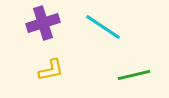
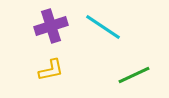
purple cross: moved 8 px right, 3 px down
green line: rotated 12 degrees counterclockwise
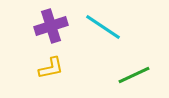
yellow L-shape: moved 2 px up
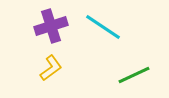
yellow L-shape: rotated 24 degrees counterclockwise
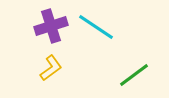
cyan line: moved 7 px left
green line: rotated 12 degrees counterclockwise
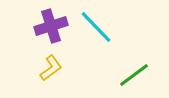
cyan line: rotated 12 degrees clockwise
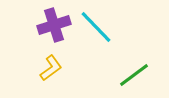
purple cross: moved 3 px right, 1 px up
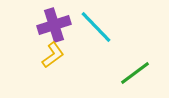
yellow L-shape: moved 2 px right, 13 px up
green line: moved 1 px right, 2 px up
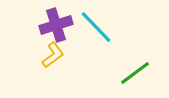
purple cross: moved 2 px right
